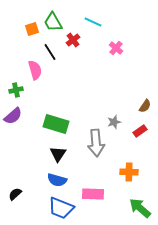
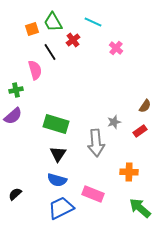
pink rectangle: rotated 20 degrees clockwise
blue trapezoid: rotated 132 degrees clockwise
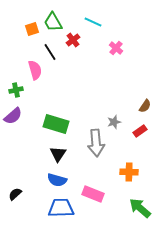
blue trapezoid: rotated 24 degrees clockwise
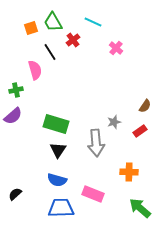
orange square: moved 1 px left, 1 px up
black triangle: moved 4 px up
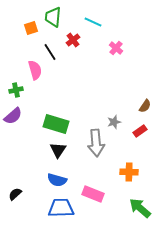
green trapezoid: moved 5 px up; rotated 35 degrees clockwise
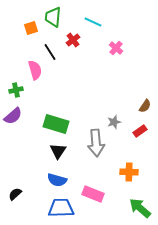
black triangle: moved 1 px down
